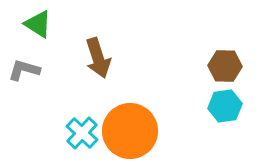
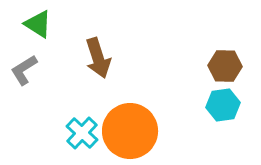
gray L-shape: rotated 48 degrees counterclockwise
cyan hexagon: moved 2 px left, 1 px up
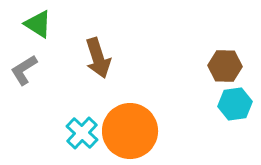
cyan hexagon: moved 12 px right, 1 px up
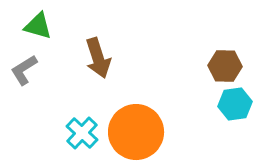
green triangle: moved 2 px down; rotated 16 degrees counterclockwise
orange circle: moved 6 px right, 1 px down
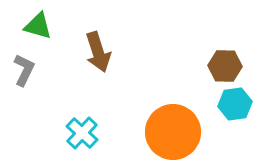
brown arrow: moved 6 px up
gray L-shape: rotated 148 degrees clockwise
orange circle: moved 37 px right
